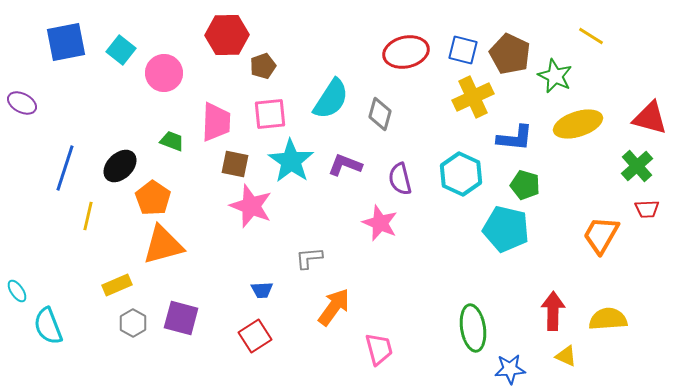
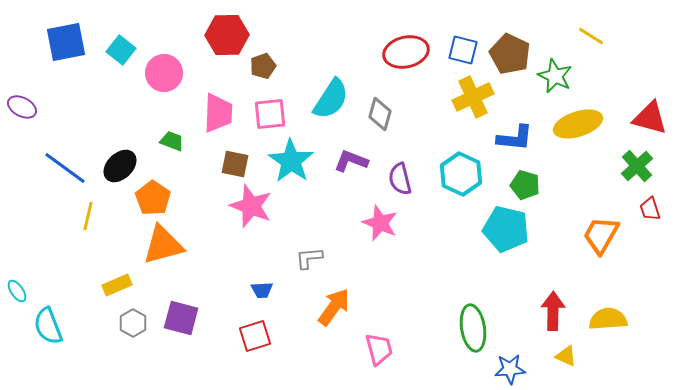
purple ellipse at (22, 103): moved 4 px down
pink trapezoid at (216, 122): moved 2 px right, 9 px up
purple L-shape at (345, 165): moved 6 px right, 4 px up
blue line at (65, 168): rotated 72 degrees counterclockwise
red trapezoid at (647, 209): moved 3 px right; rotated 75 degrees clockwise
red square at (255, 336): rotated 16 degrees clockwise
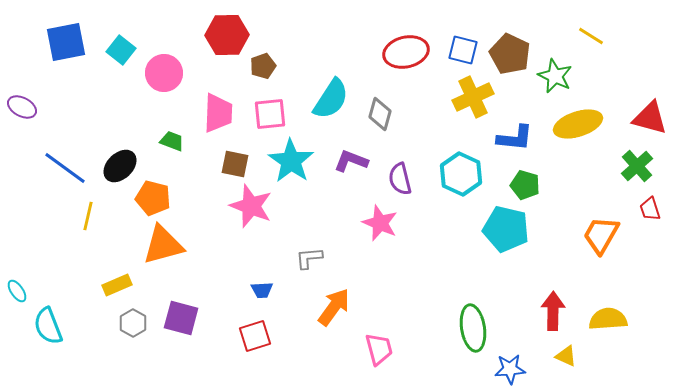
orange pentagon at (153, 198): rotated 20 degrees counterclockwise
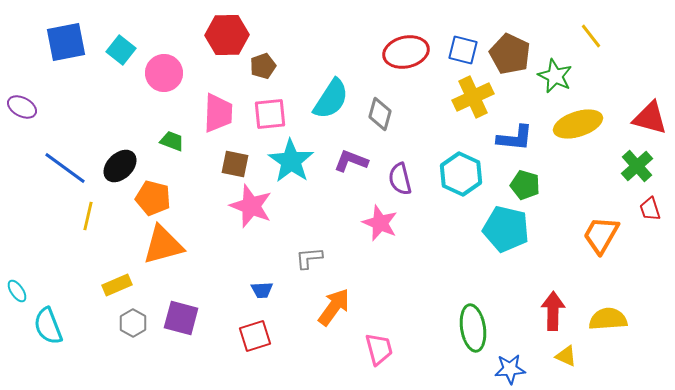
yellow line at (591, 36): rotated 20 degrees clockwise
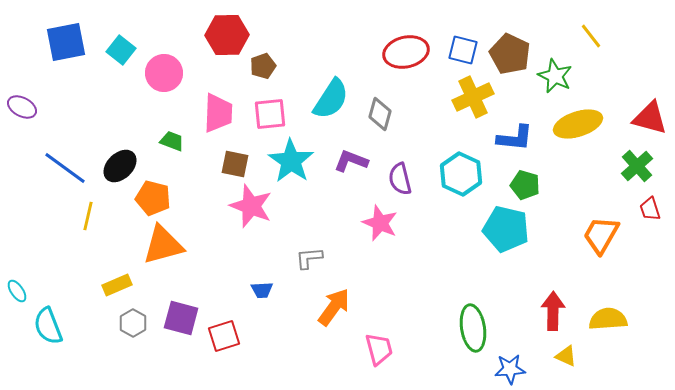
red square at (255, 336): moved 31 px left
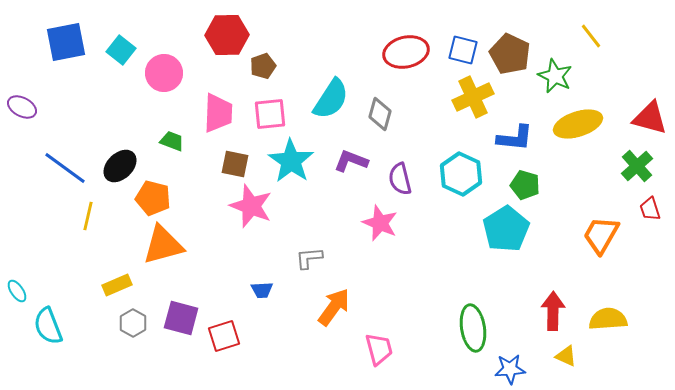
cyan pentagon at (506, 229): rotated 27 degrees clockwise
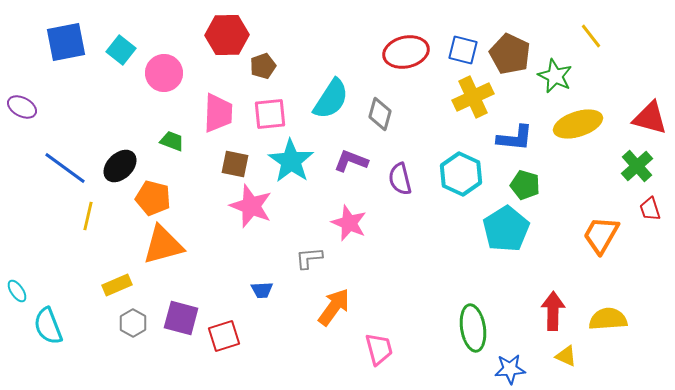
pink star at (380, 223): moved 31 px left
